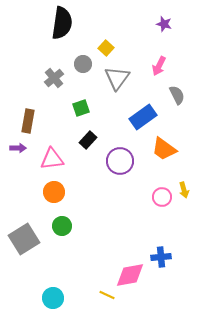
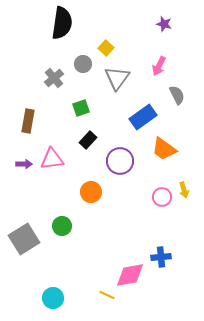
purple arrow: moved 6 px right, 16 px down
orange circle: moved 37 px right
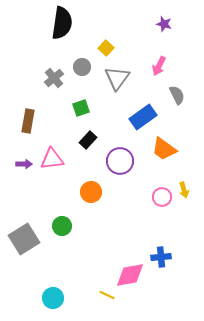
gray circle: moved 1 px left, 3 px down
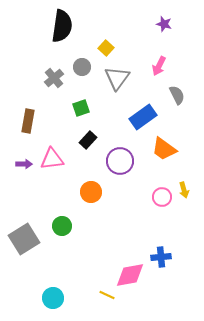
black semicircle: moved 3 px down
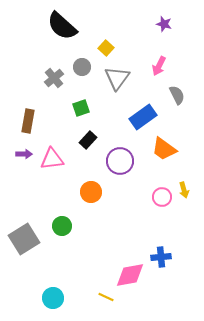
black semicircle: rotated 124 degrees clockwise
purple arrow: moved 10 px up
yellow line: moved 1 px left, 2 px down
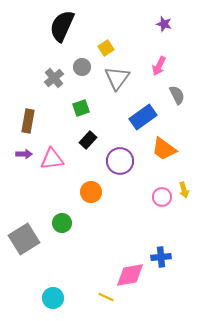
black semicircle: rotated 72 degrees clockwise
yellow square: rotated 14 degrees clockwise
green circle: moved 3 px up
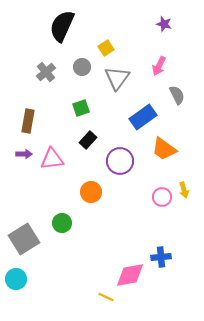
gray cross: moved 8 px left, 6 px up
cyan circle: moved 37 px left, 19 px up
